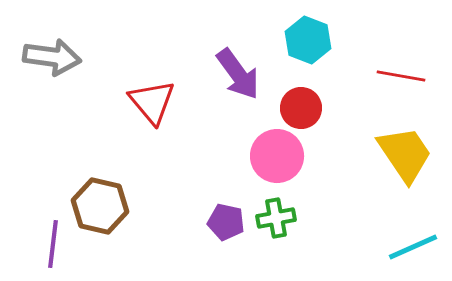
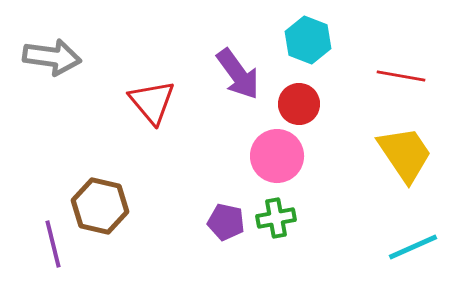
red circle: moved 2 px left, 4 px up
purple line: rotated 21 degrees counterclockwise
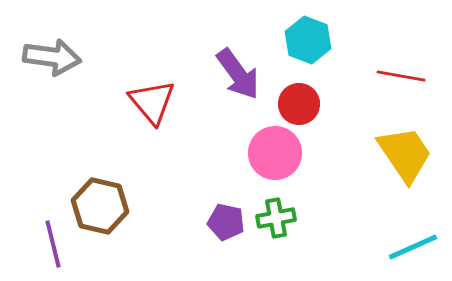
pink circle: moved 2 px left, 3 px up
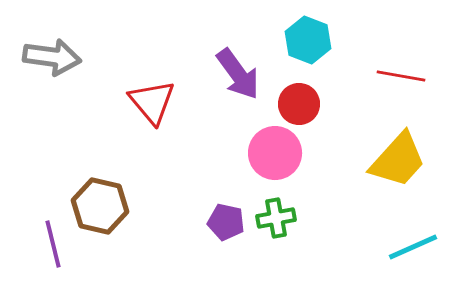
yellow trapezoid: moved 7 px left, 6 px down; rotated 76 degrees clockwise
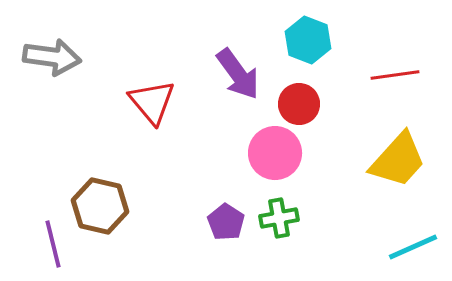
red line: moved 6 px left, 1 px up; rotated 18 degrees counterclockwise
green cross: moved 3 px right
purple pentagon: rotated 21 degrees clockwise
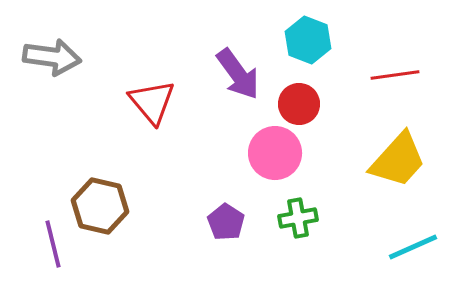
green cross: moved 19 px right
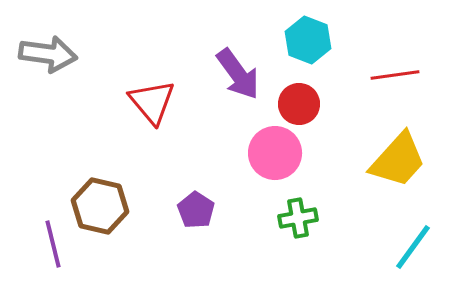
gray arrow: moved 4 px left, 3 px up
purple pentagon: moved 30 px left, 12 px up
cyan line: rotated 30 degrees counterclockwise
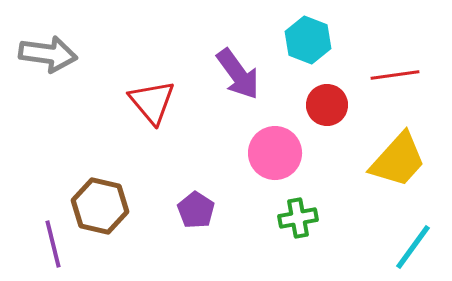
red circle: moved 28 px right, 1 px down
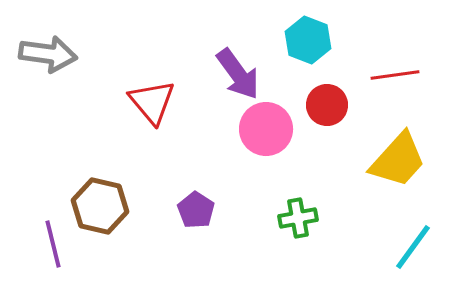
pink circle: moved 9 px left, 24 px up
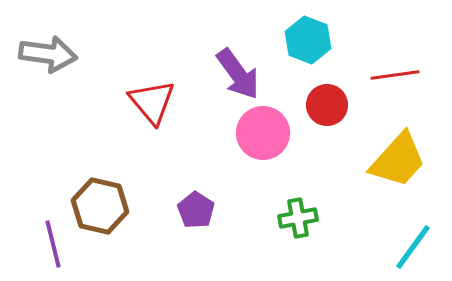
pink circle: moved 3 px left, 4 px down
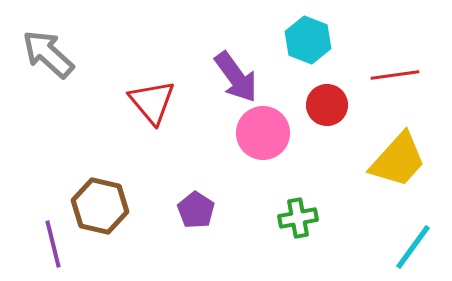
gray arrow: rotated 146 degrees counterclockwise
purple arrow: moved 2 px left, 3 px down
